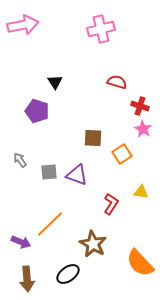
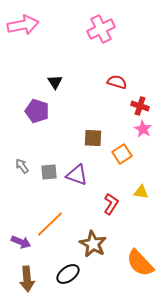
pink cross: rotated 12 degrees counterclockwise
gray arrow: moved 2 px right, 6 px down
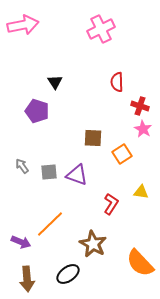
red semicircle: rotated 108 degrees counterclockwise
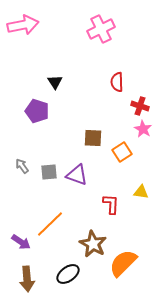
orange square: moved 2 px up
red L-shape: rotated 30 degrees counterclockwise
purple arrow: rotated 12 degrees clockwise
orange semicircle: moved 17 px left; rotated 88 degrees clockwise
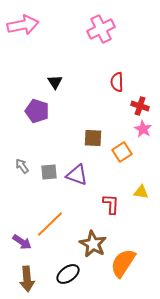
purple arrow: moved 1 px right
orange semicircle: rotated 12 degrees counterclockwise
